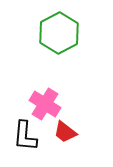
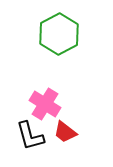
green hexagon: moved 1 px down
black L-shape: moved 5 px right; rotated 20 degrees counterclockwise
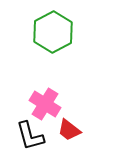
green hexagon: moved 6 px left, 2 px up
red trapezoid: moved 4 px right, 2 px up
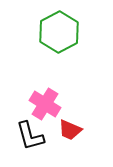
green hexagon: moved 6 px right
red trapezoid: moved 1 px right; rotated 15 degrees counterclockwise
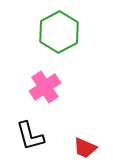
pink cross: moved 17 px up; rotated 24 degrees clockwise
red trapezoid: moved 15 px right, 18 px down
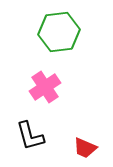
green hexagon: rotated 21 degrees clockwise
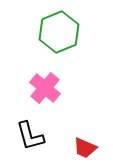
green hexagon: rotated 15 degrees counterclockwise
pink cross: moved 1 px down; rotated 16 degrees counterclockwise
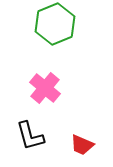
green hexagon: moved 4 px left, 8 px up
red trapezoid: moved 3 px left, 3 px up
